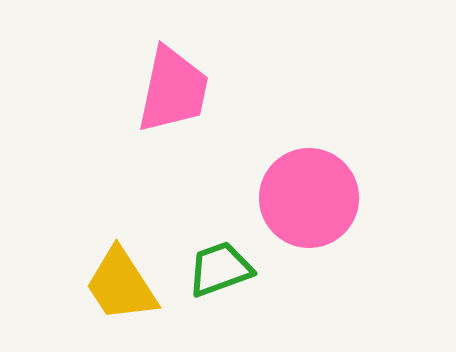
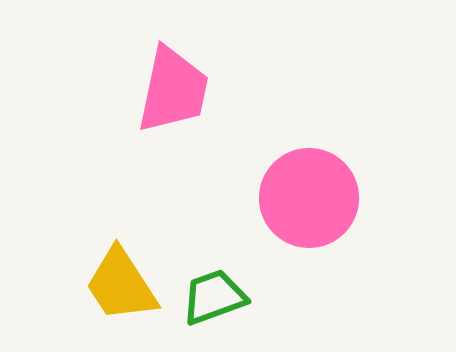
green trapezoid: moved 6 px left, 28 px down
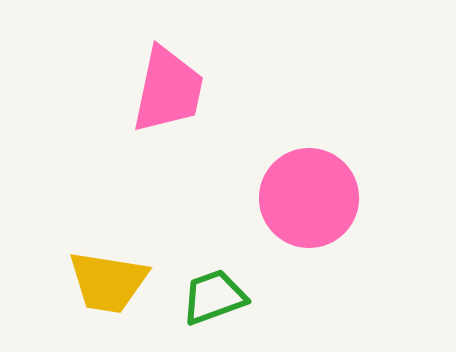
pink trapezoid: moved 5 px left
yellow trapezoid: moved 13 px left, 3 px up; rotated 48 degrees counterclockwise
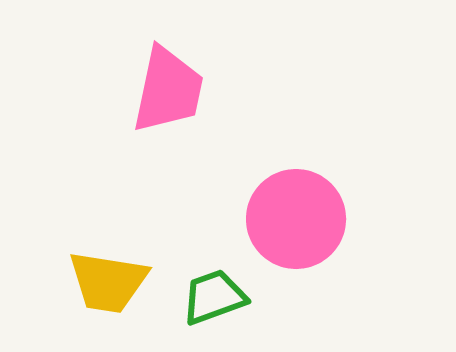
pink circle: moved 13 px left, 21 px down
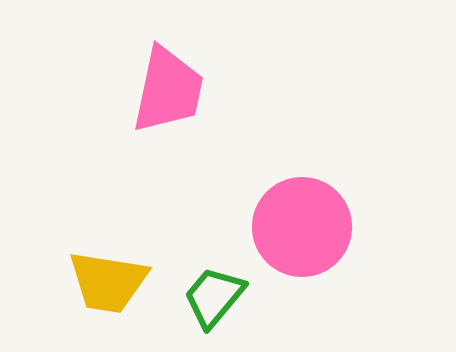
pink circle: moved 6 px right, 8 px down
green trapezoid: rotated 30 degrees counterclockwise
